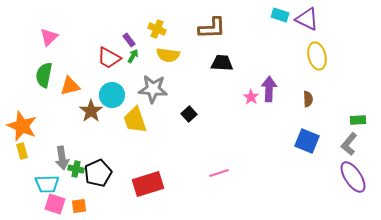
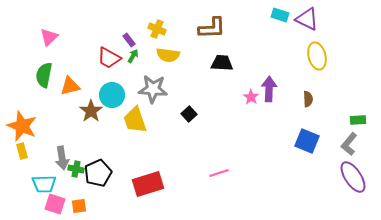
cyan trapezoid: moved 3 px left
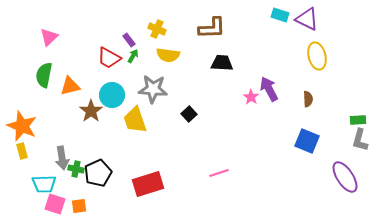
purple arrow: rotated 30 degrees counterclockwise
gray L-shape: moved 11 px right, 4 px up; rotated 25 degrees counterclockwise
purple ellipse: moved 8 px left
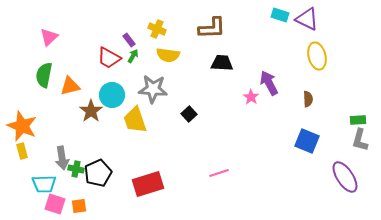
purple arrow: moved 6 px up
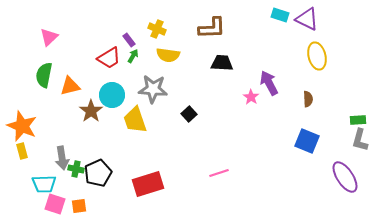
red trapezoid: rotated 60 degrees counterclockwise
